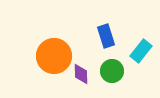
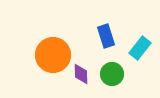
cyan rectangle: moved 1 px left, 3 px up
orange circle: moved 1 px left, 1 px up
green circle: moved 3 px down
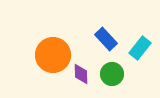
blue rectangle: moved 3 px down; rotated 25 degrees counterclockwise
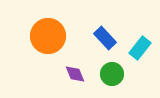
blue rectangle: moved 1 px left, 1 px up
orange circle: moved 5 px left, 19 px up
purple diamond: moved 6 px left; rotated 20 degrees counterclockwise
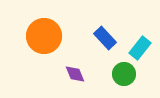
orange circle: moved 4 px left
green circle: moved 12 px right
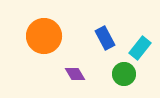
blue rectangle: rotated 15 degrees clockwise
purple diamond: rotated 10 degrees counterclockwise
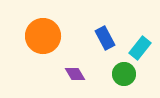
orange circle: moved 1 px left
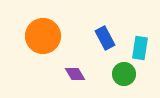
cyan rectangle: rotated 30 degrees counterclockwise
